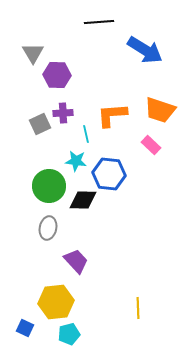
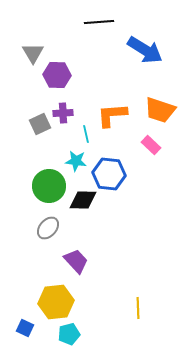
gray ellipse: rotated 30 degrees clockwise
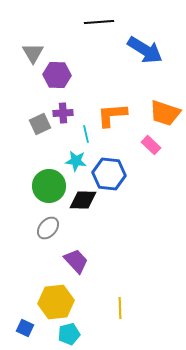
orange trapezoid: moved 5 px right, 3 px down
yellow line: moved 18 px left
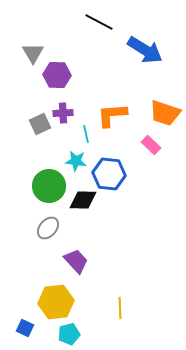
black line: rotated 32 degrees clockwise
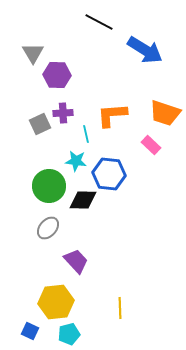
blue square: moved 5 px right, 3 px down
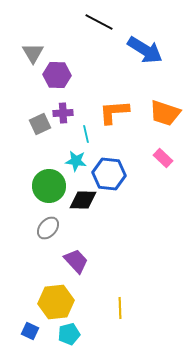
orange L-shape: moved 2 px right, 3 px up
pink rectangle: moved 12 px right, 13 px down
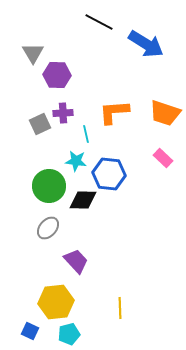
blue arrow: moved 1 px right, 6 px up
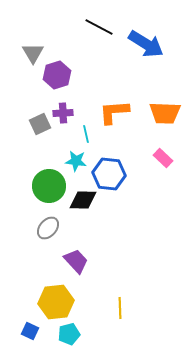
black line: moved 5 px down
purple hexagon: rotated 20 degrees counterclockwise
orange trapezoid: rotated 16 degrees counterclockwise
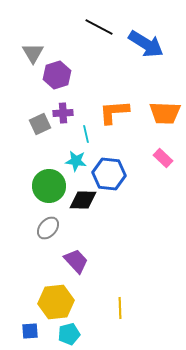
blue square: rotated 30 degrees counterclockwise
